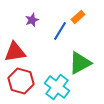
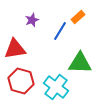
red triangle: moved 3 px up
green triangle: rotated 30 degrees clockwise
cyan cross: moved 1 px left
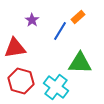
purple star: rotated 16 degrees counterclockwise
red triangle: moved 1 px up
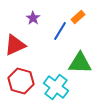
purple star: moved 1 px right, 2 px up
red triangle: moved 3 px up; rotated 15 degrees counterclockwise
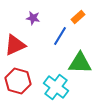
purple star: rotated 24 degrees counterclockwise
blue line: moved 5 px down
red hexagon: moved 3 px left
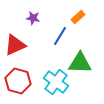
cyan cross: moved 5 px up
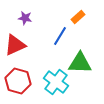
purple star: moved 8 px left
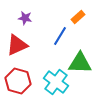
red triangle: moved 2 px right
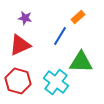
red triangle: moved 3 px right
green triangle: moved 1 px right, 1 px up
